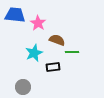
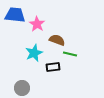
pink star: moved 1 px left, 1 px down
green line: moved 2 px left, 2 px down; rotated 16 degrees clockwise
gray circle: moved 1 px left, 1 px down
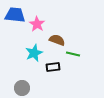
green line: moved 3 px right
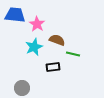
cyan star: moved 6 px up
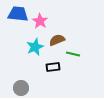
blue trapezoid: moved 3 px right, 1 px up
pink star: moved 3 px right, 3 px up
brown semicircle: rotated 42 degrees counterclockwise
cyan star: moved 1 px right
gray circle: moved 1 px left
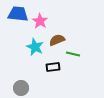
cyan star: rotated 24 degrees counterclockwise
